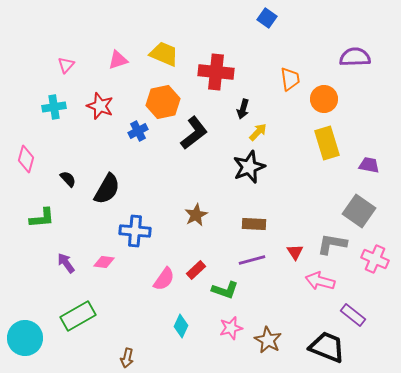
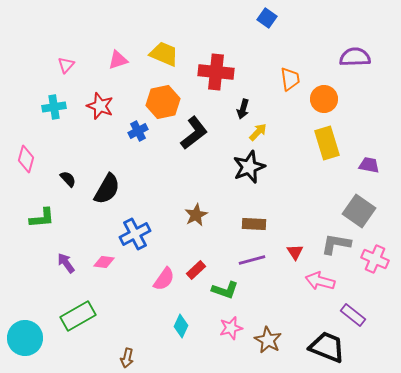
blue cross at (135, 231): moved 3 px down; rotated 32 degrees counterclockwise
gray L-shape at (332, 244): moved 4 px right
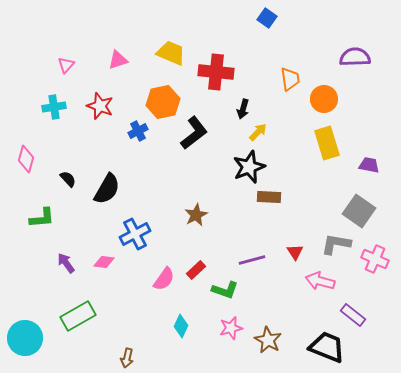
yellow trapezoid at (164, 54): moved 7 px right, 1 px up
brown rectangle at (254, 224): moved 15 px right, 27 px up
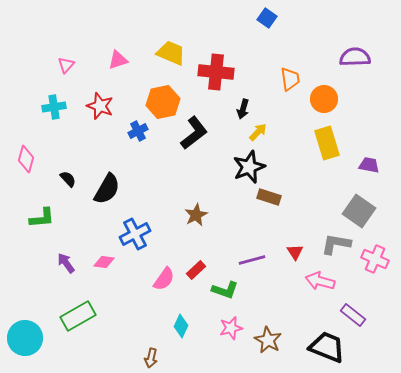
brown rectangle at (269, 197): rotated 15 degrees clockwise
brown arrow at (127, 358): moved 24 px right
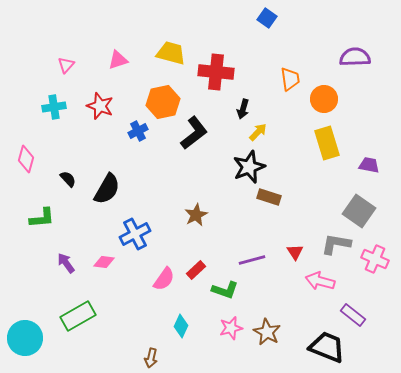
yellow trapezoid at (171, 53): rotated 8 degrees counterclockwise
brown star at (268, 340): moved 1 px left, 8 px up
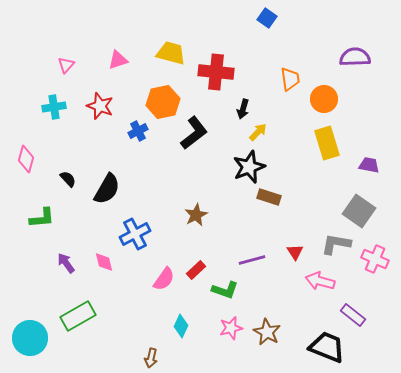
pink diamond at (104, 262): rotated 70 degrees clockwise
cyan circle at (25, 338): moved 5 px right
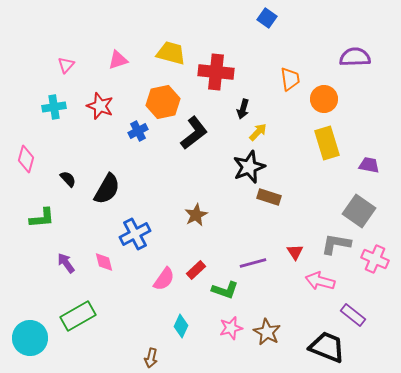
purple line at (252, 260): moved 1 px right, 3 px down
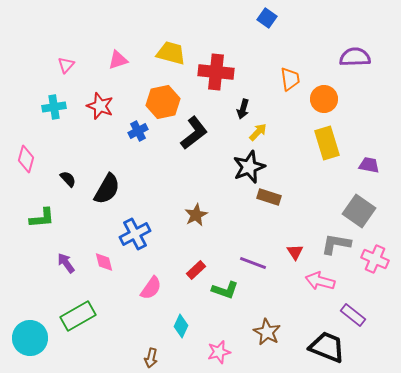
purple line at (253, 263): rotated 36 degrees clockwise
pink semicircle at (164, 279): moved 13 px left, 9 px down
pink star at (231, 328): moved 12 px left, 24 px down
